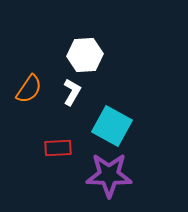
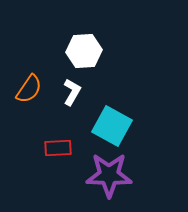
white hexagon: moved 1 px left, 4 px up
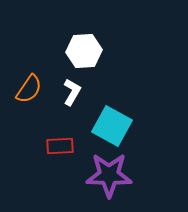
red rectangle: moved 2 px right, 2 px up
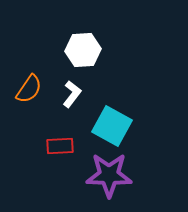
white hexagon: moved 1 px left, 1 px up
white L-shape: moved 2 px down; rotated 8 degrees clockwise
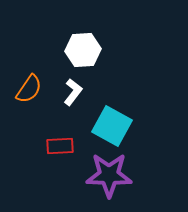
white L-shape: moved 1 px right, 2 px up
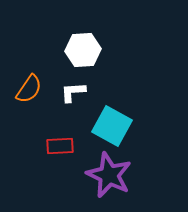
white L-shape: rotated 132 degrees counterclockwise
purple star: rotated 24 degrees clockwise
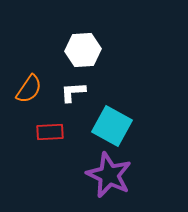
red rectangle: moved 10 px left, 14 px up
